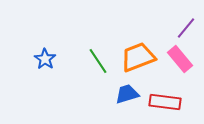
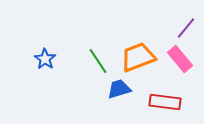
blue trapezoid: moved 8 px left, 5 px up
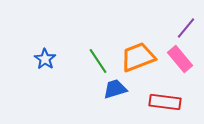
blue trapezoid: moved 4 px left
